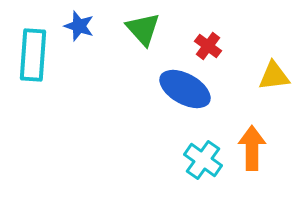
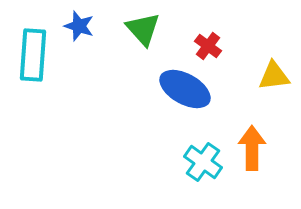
cyan cross: moved 2 px down
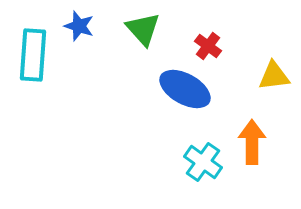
orange arrow: moved 6 px up
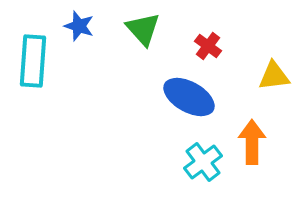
cyan rectangle: moved 6 px down
blue ellipse: moved 4 px right, 8 px down
cyan cross: rotated 18 degrees clockwise
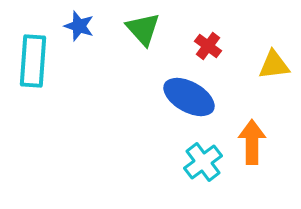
yellow triangle: moved 11 px up
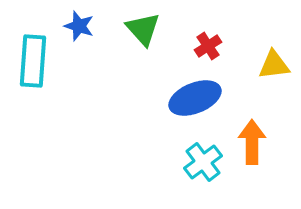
red cross: rotated 20 degrees clockwise
blue ellipse: moved 6 px right, 1 px down; rotated 51 degrees counterclockwise
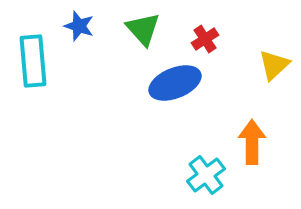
red cross: moved 3 px left, 7 px up
cyan rectangle: rotated 9 degrees counterclockwise
yellow triangle: rotated 36 degrees counterclockwise
blue ellipse: moved 20 px left, 15 px up
cyan cross: moved 3 px right, 13 px down
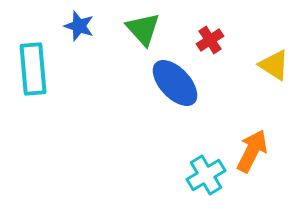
red cross: moved 5 px right, 1 px down
cyan rectangle: moved 8 px down
yellow triangle: rotated 44 degrees counterclockwise
blue ellipse: rotated 69 degrees clockwise
orange arrow: moved 9 px down; rotated 27 degrees clockwise
cyan cross: rotated 6 degrees clockwise
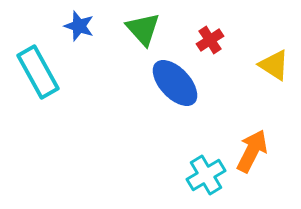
cyan rectangle: moved 5 px right, 3 px down; rotated 24 degrees counterclockwise
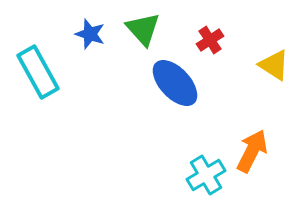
blue star: moved 11 px right, 8 px down
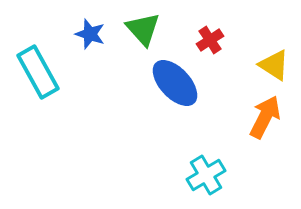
orange arrow: moved 13 px right, 34 px up
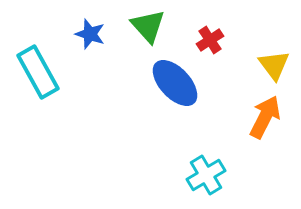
green triangle: moved 5 px right, 3 px up
yellow triangle: rotated 20 degrees clockwise
